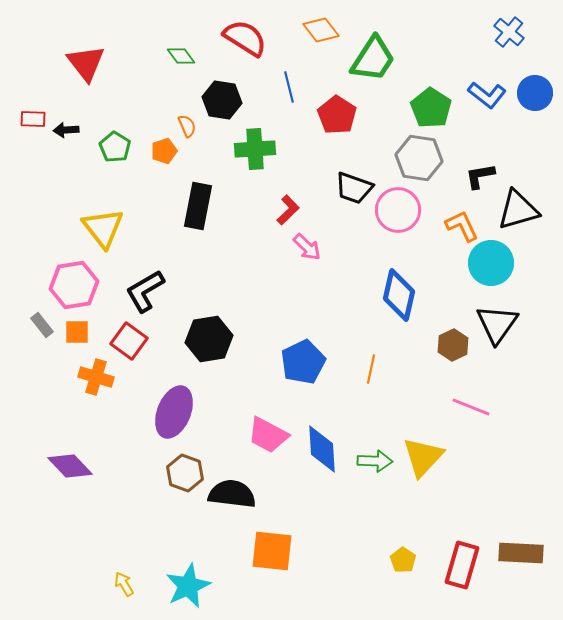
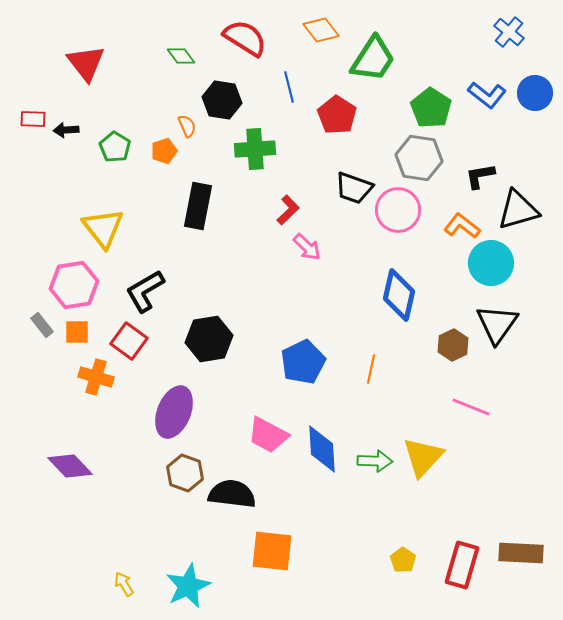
orange L-shape at (462, 226): rotated 27 degrees counterclockwise
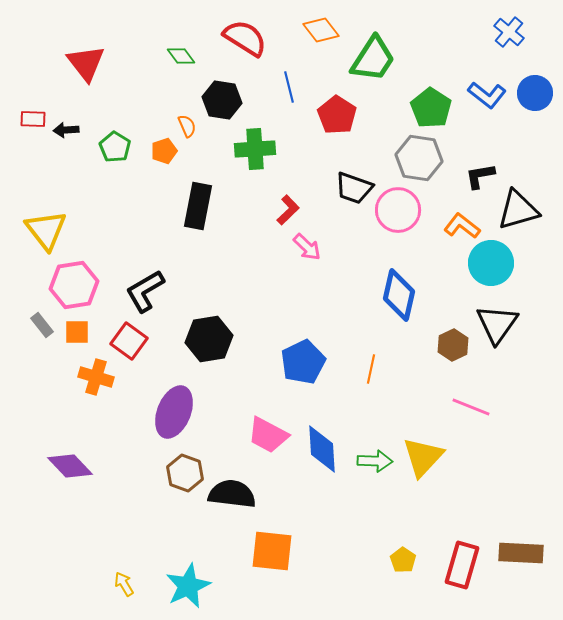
yellow triangle at (103, 228): moved 57 px left, 2 px down
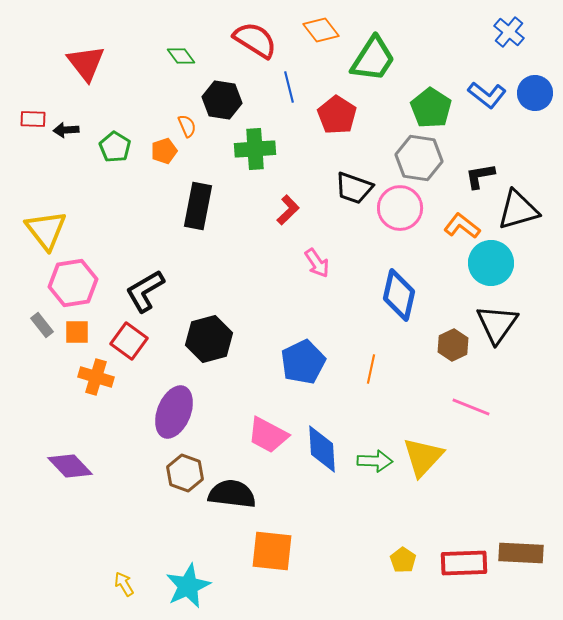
red semicircle at (245, 38): moved 10 px right, 2 px down
pink circle at (398, 210): moved 2 px right, 2 px up
pink arrow at (307, 247): moved 10 px right, 16 px down; rotated 12 degrees clockwise
pink hexagon at (74, 285): moved 1 px left, 2 px up
black hexagon at (209, 339): rotated 6 degrees counterclockwise
red rectangle at (462, 565): moved 2 px right, 2 px up; rotated 72 degrees clockwise
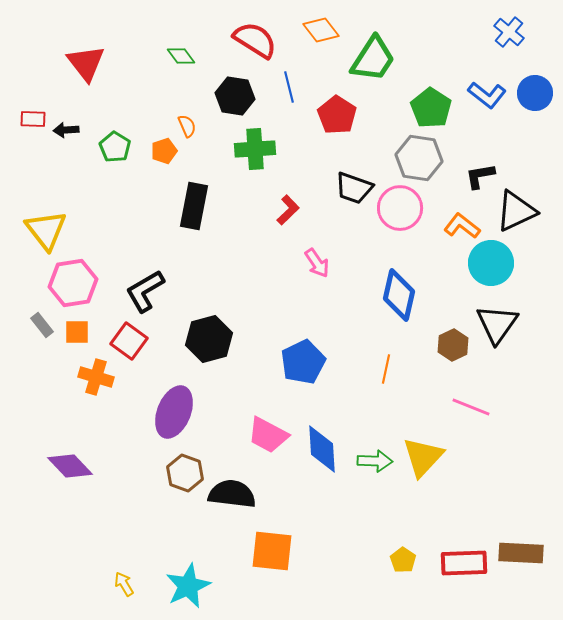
black hexagon at (222, 100): moved 13 px right, 4 px up
black rectangle at (198, 206): moved 4 px left
black triangle at (518, 210): moved 2 px left, 1 px down; rotated 9 degrees counterclockwise
orange line at (371, 369): moved 15 px right
